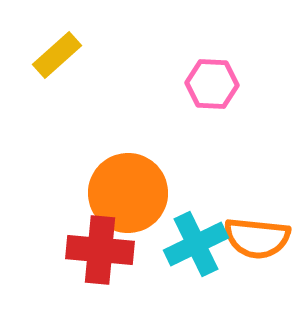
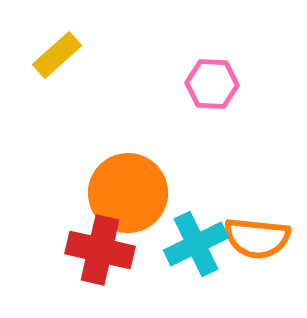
red cross: rotated 8 degrees clockwise
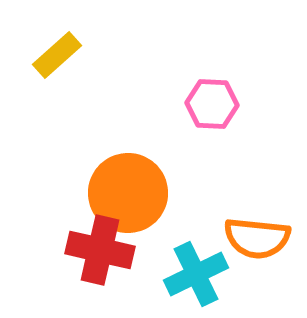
pink hexagon: moved 20 px down
cyan cross: moved 30 px down
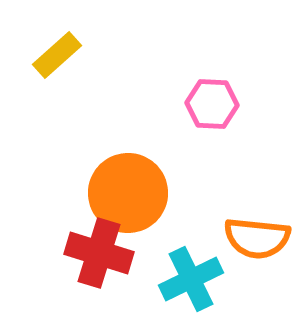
red cross: moved 1 px left, 3 px down; rotated 4 degrees clockwise
cyan cross: moved 5 px left, 5 px down
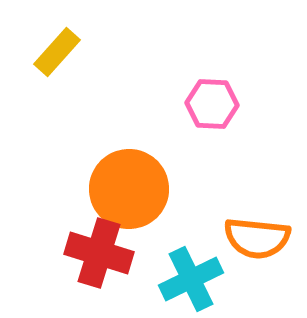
yellow rectangle: moved 3 px up; rotated 6 degrees counterclockwise
orange circle: moved 1 px right, 4 px up
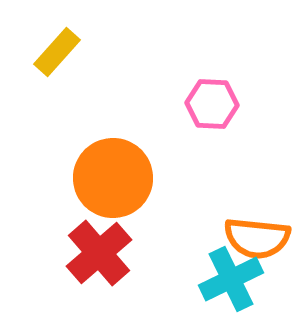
orange circle: moved 16 px left, 11 px up
red cross: rotated 32 degrees clockwise
cyan cross: moved 40 px right
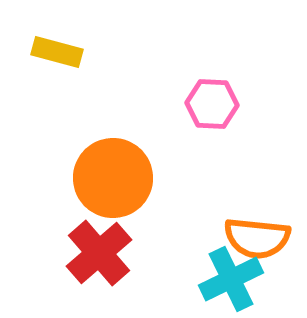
yellow rectangle: rotated 63 degrees clockwise
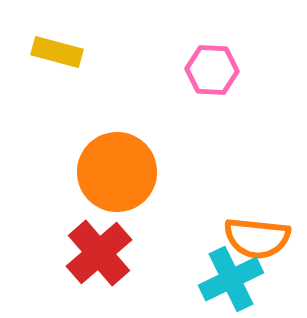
pink hexagon: moved 34 px up
orange circle: moved 4 px right, 6 px up
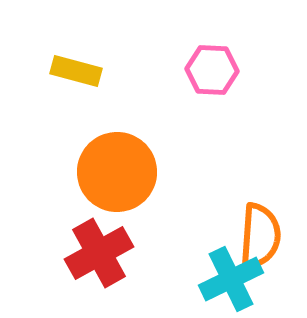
yellow rectangle: moved 19 px right, 19 px down
orange semicircle: moved 3 px right, 2 px up; rotated 92 degrees counterclockwise
red cross: rotated 12 degrees clockwise
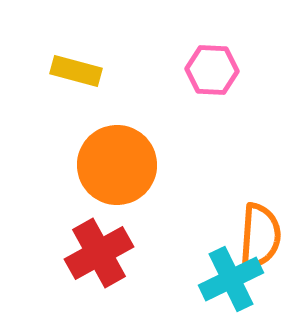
orange circle: moved 7 px up
